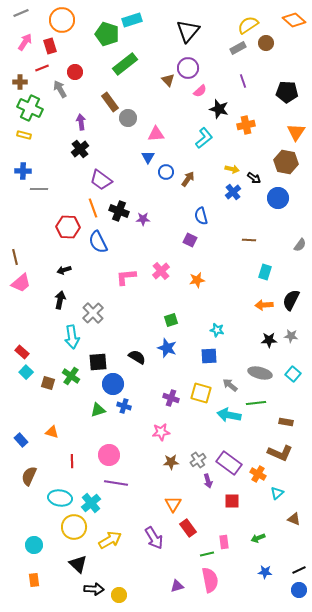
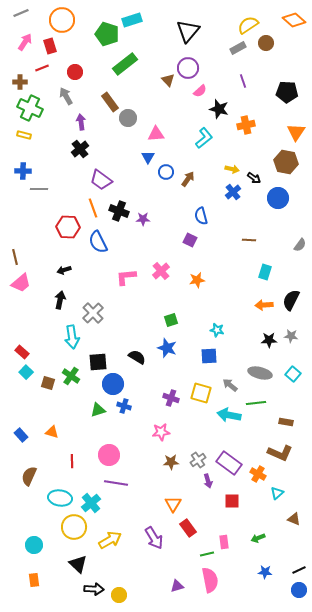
gray arrow at (60, 89): moved 6 px right, 7 px down
blue rectangle at (21, 440): moved 5 px up
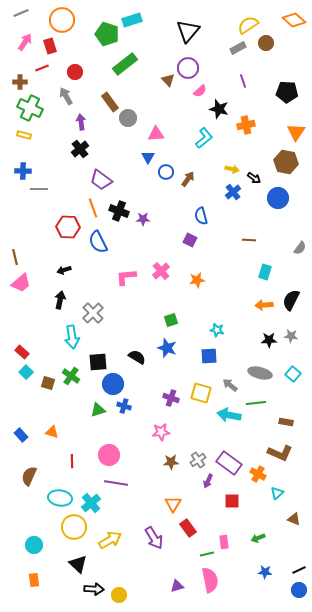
gray semicircle at (300, 245): moved 3 px down
purple arrow at (208, 481): rotated 40 degrees clockwise
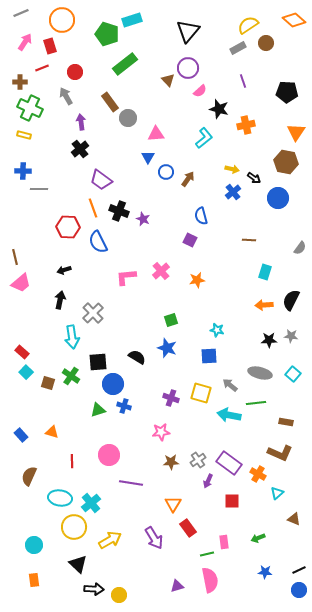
purple star at (143, 219): rotated 24 degrees clockwise
purple line at (116, 483): moved 15 px right
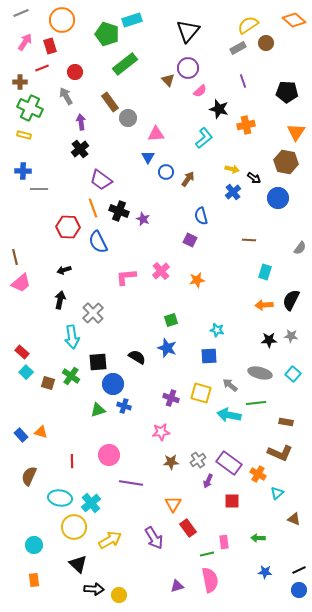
orange triangle at (52, 432): moved 11 px left
green arrow at (258, 538): rotated 24 degrees clockwise
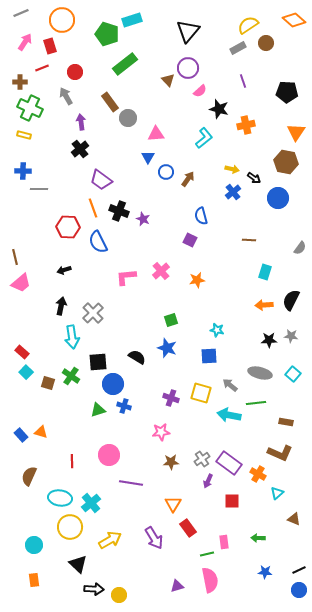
black arrow at (60, 300): moved 1 px right, 6 px down
gray cross at (198, 460): moved 4 px right, 1 px up
yellow circle at (74, 527): moved 4 px left
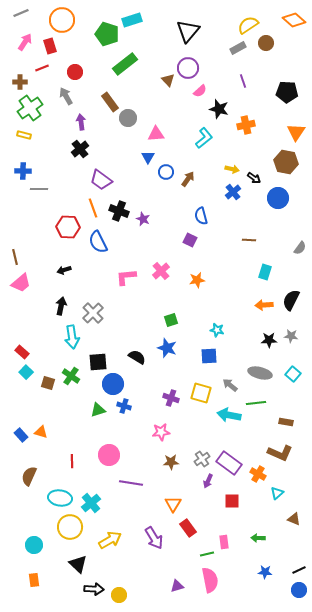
green cross at (30, 108): rotated 30 degrees clockwise
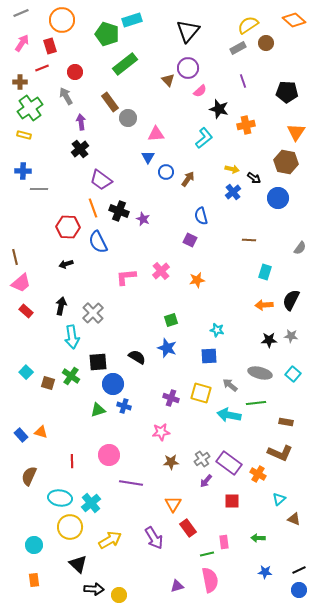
pink arrow at (25, 42): moved 3 px left, 1 px down
black arrow at (64, 270): moved 2 px right, 6 px up
red rectangle at (22, 352): moved 4 px right, 41 px up
purple arrow at (208, 481): moved 2 px left; rotated 16 degrees clockwise
cyan triangle at (277, 493): moved 2 px right, 6 px down
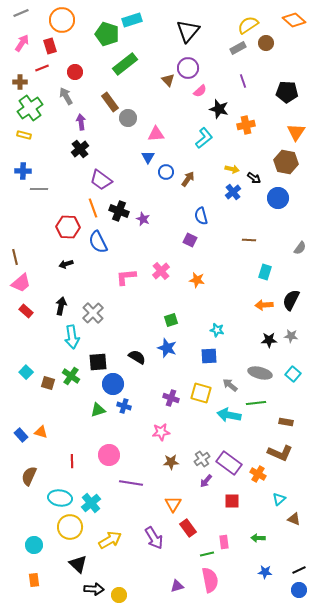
orange star at (197, 280): rotated 21 degrees clockwise
